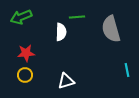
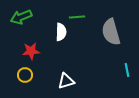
gray semicircle: moved 3 px down
red star: moved 5 px right, 2 px up
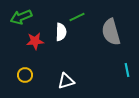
green line: rotated 21 degrees counterclockwise
red star: moved 4 px right, 10 px up
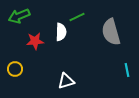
green arrow: moved 2 px left, 1 px up
yellow circle: moved 10 px left, 6 px up
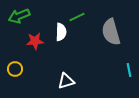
cyan line: moved 2 px right
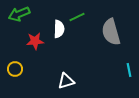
green arrow: moved 2 px up
white semicircle: moved 2 px left, 3 px up
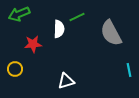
gray semicircle: moved 1 px down; rotated 12 degrees counterclockwise
red star: moved 2 px left, 3 px down
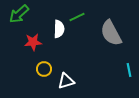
green arrow: rotated 20 degrees counterclockwise
red star: moved 2 px up
yellow circle: moved 29 px right
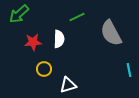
white semicircle: moved 10 px down
white triangle: moved 2 px right, 4 px down
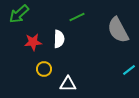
gray semicircle: moved 7 px right, 3 px up
cyan line: rotated 64 degrees clockwise
white triangle: moved 1 px up; rotated 18 degrees clockwise
